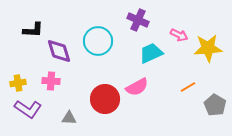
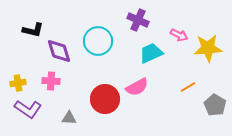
black L-shape: rotated 10 degrees clockwise
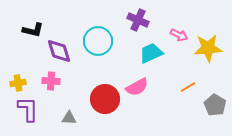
purple L-shape: rotated 124 degrees counterclockwise
